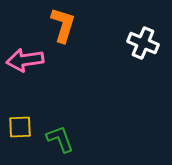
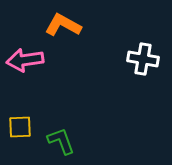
orange L-shape: rotated 78 degrees counterclockwise
white cross: moved 16 px down; rotated 12 degrees counterclockwise
green L-shape: moved 1 px right, 2 px down
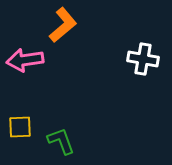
orange L-shape: rotated 111 degrees clockwise
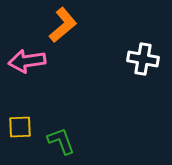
pink arrow: moved 2 px right, 1 px down
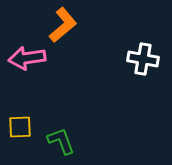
pink arrow: moved 3 px up
